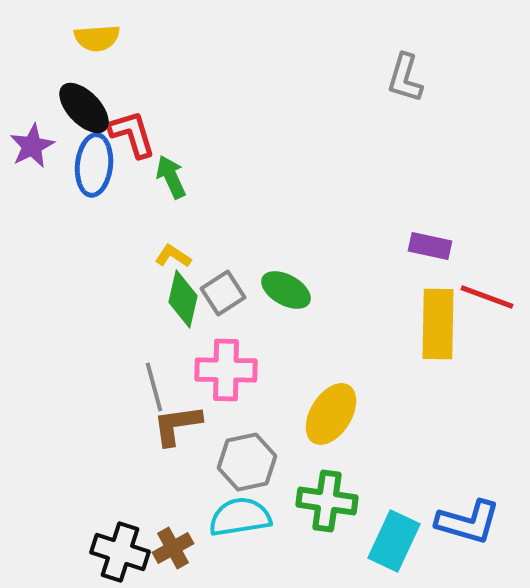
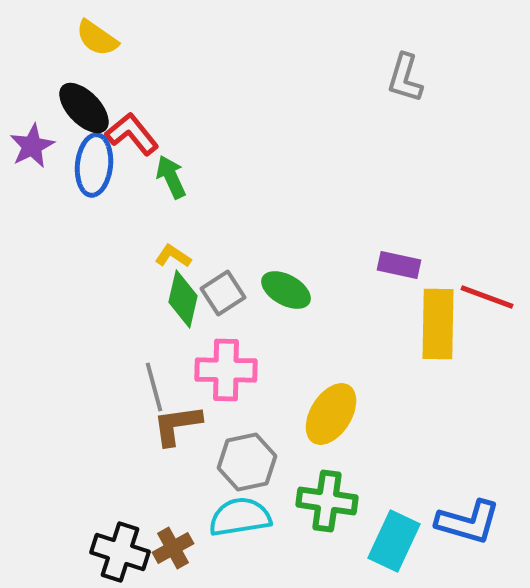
yellow semicircle: rotated 39 degrees clockwise
red L-shape: rotated 22 degrees counterclockwise
purple rectangle: moved 31 px left, 19 px down
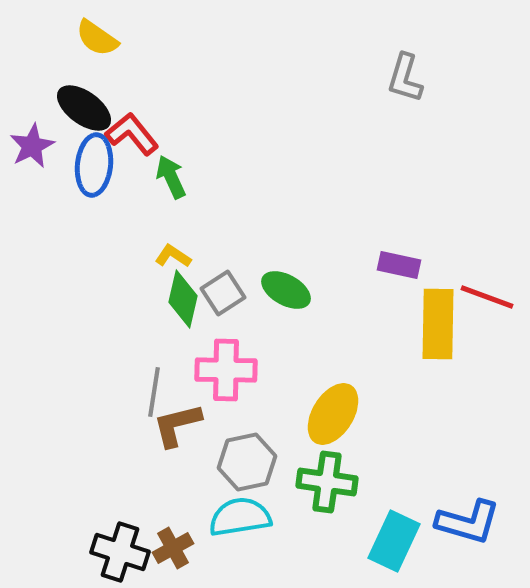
black ellipse: rotated 10 degrees counterclockwise
gray line: moved 5 px down; rotated 24 degrees clockwise
yellow ellipse: moved 2 px right
brown L-shape: rotated 6 degrees counterclockwise
green cross: moved 19 px up
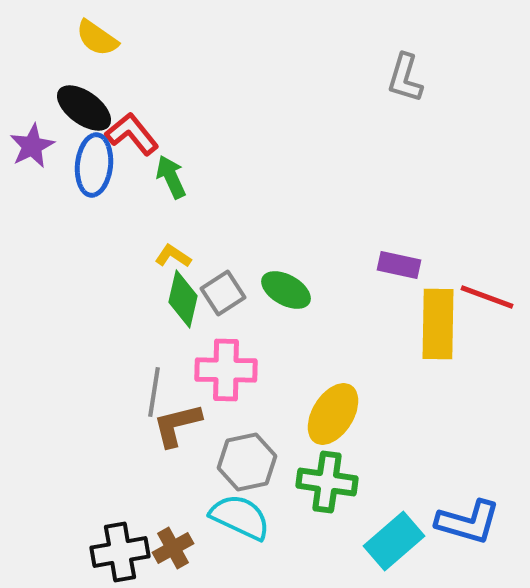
cyan semicircle: rotated 34 degrees clockwise
cyan rectangle: rotated 24 degrees clockwise
black cross: rotated 28 degrees counterclockwise
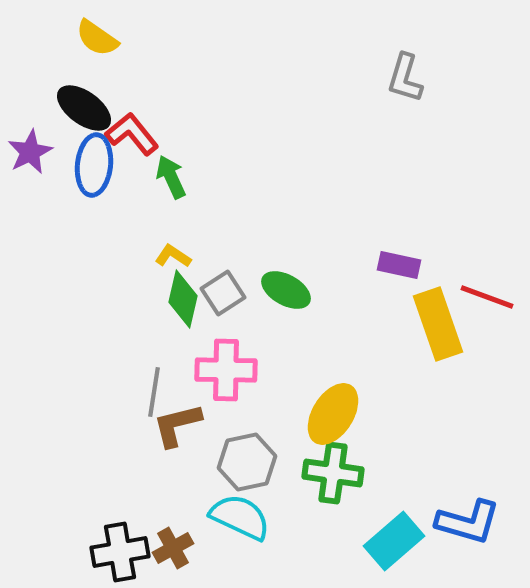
purple star: moved 2 px left, 6 px down
yellow rectangle: rotated 20 degrees counterclockwise
green cross: moved 6 px right, 9 px up
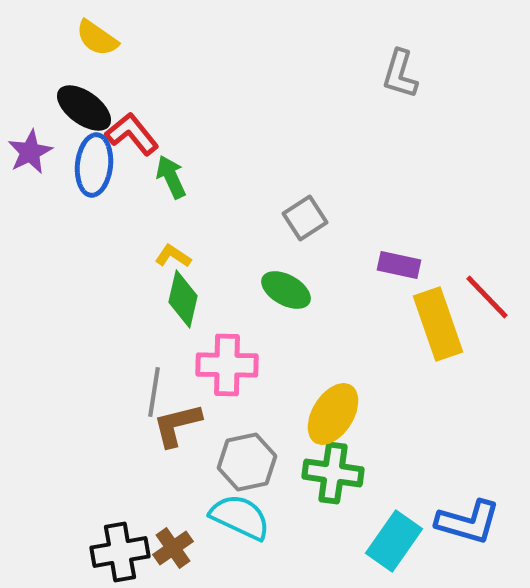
gray L-shape: moved 5 px left, 4 px up
gray square: moved 82 px right, 75 px up
red line: rotated 26 degrees clockwise
pink cross: moved 1 px right, 5 px up
cyan rectangle: rotated 14 degrees counterclockwise
brown cross: rotated 6 degrees counterclockwise
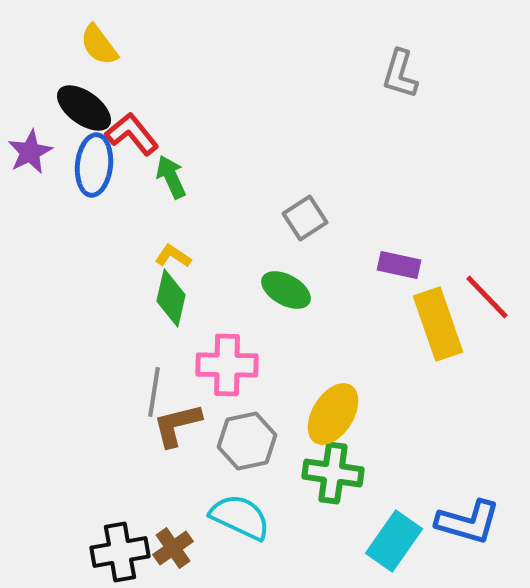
yellow semicircle: moved 2 px right, 7 px down; rotated 18 degrees clockwise
green diamond: moved 12 px left, 1 px up
gray hexagon: moved 21 px up
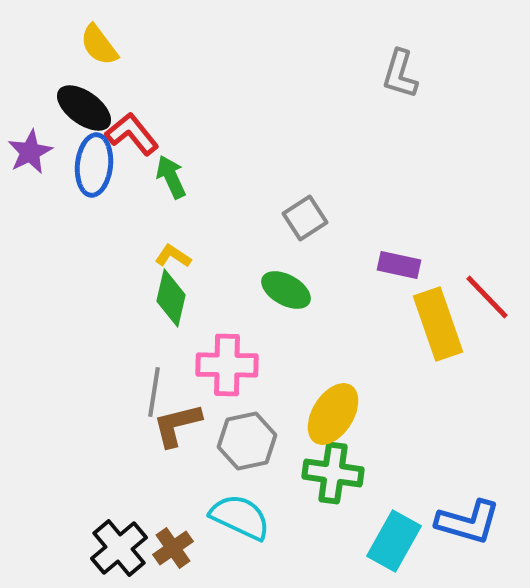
cyan rectangle: rotated 6 degrees counterclockwise
black cross: moved 1 px left, 4 px up; rotated 30 degrees counterclockwise
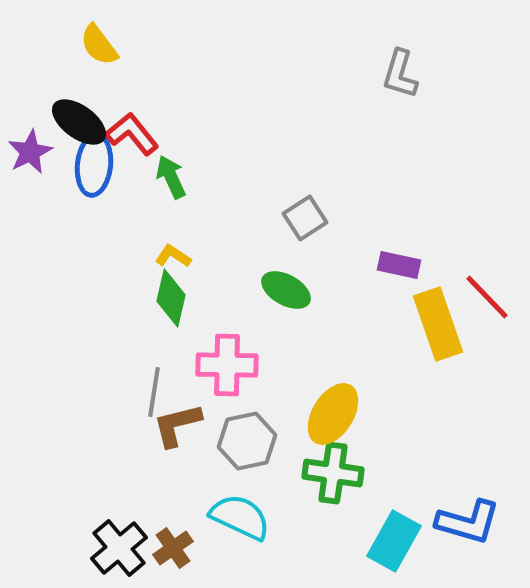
black ellipse: moved 5 px left, 14 px down
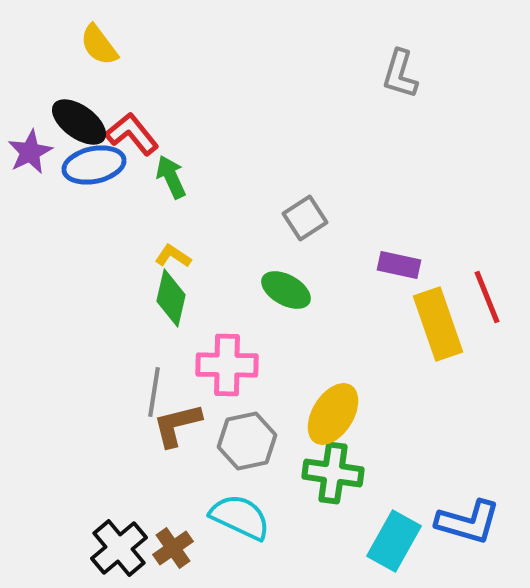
blue ellipse: rotated 72 degrees clockwise
red line: rotated 22 degrees clockwise
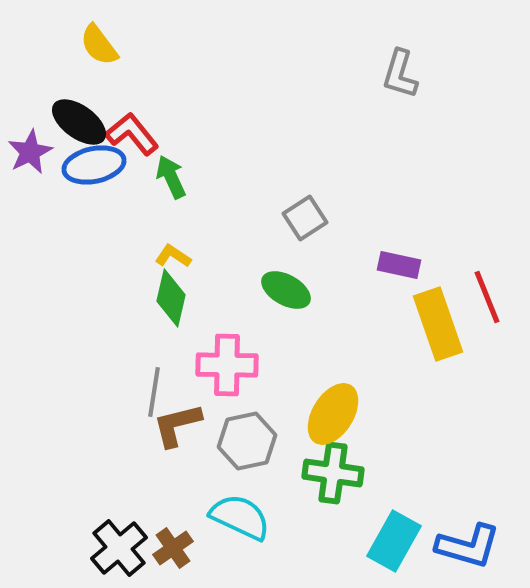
blue L-shape: moved 24 px down
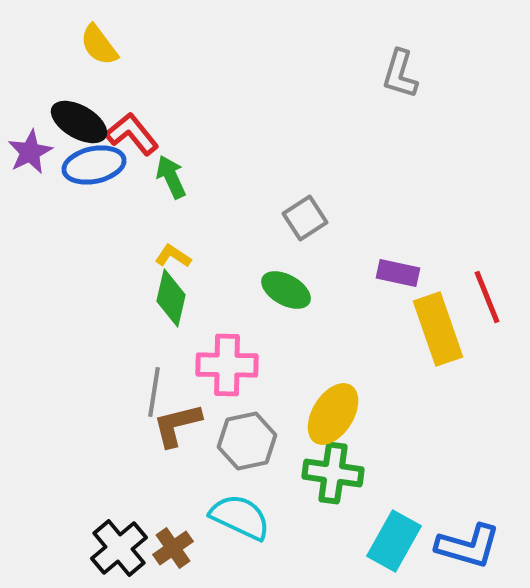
black ellipse: rotated 6 degrees counterclockwise
purple rectangle: moved 1 px left, 8 px down
yellow rectangle: moved 5 px down
